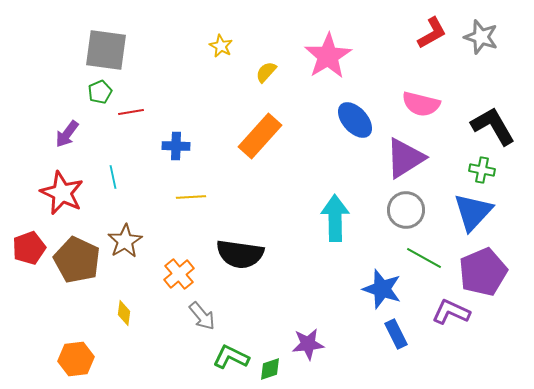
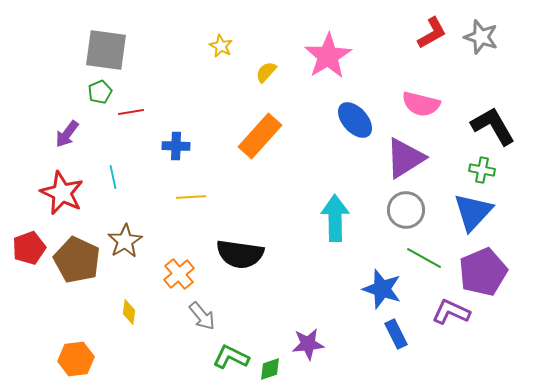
yellow diamond: moved 5 px right, 1 px up
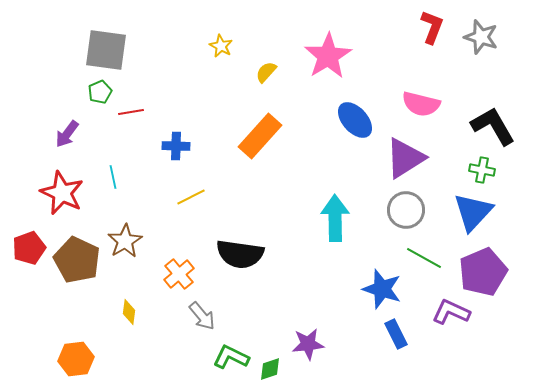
red L-shape: moved 6 px up; rotated 40 degrees counterclockwise
yellow line: rotated 24 degrees counterclockwise
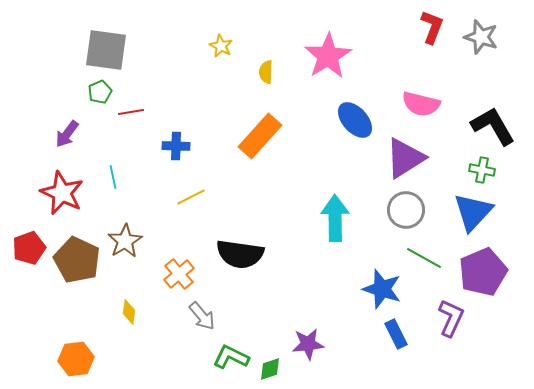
yellow semicircle: rotated 40 degrees counterclockwise
purple L-shape: moved 6 px down; rotated 90 degrees clockwise
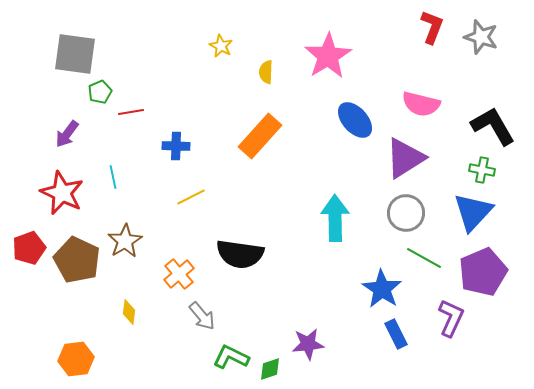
gray square: moved 31 px left, 4 px down
gray circle: moved 3 px down
blue star: rotated 15 degrees clockwise
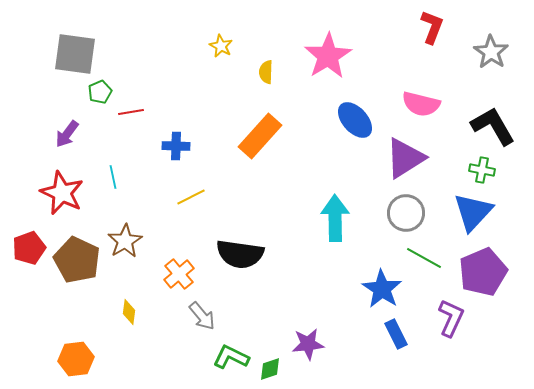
gray star: moved 10 px right, 15 px down; rotated 16 degrees clockwise
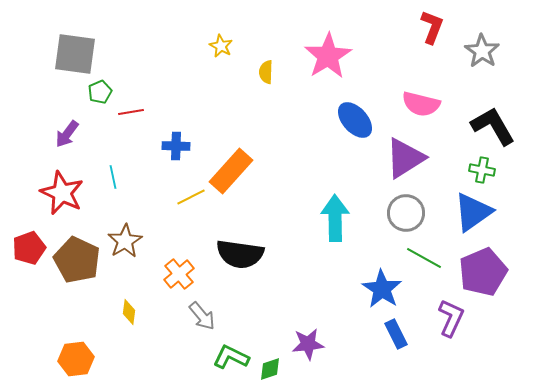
gray star: moved 9 px left, 1 px up
orange rectangle: moved 29 px left, 35 px down
blue triangle: rotated 12 degrees clockwise
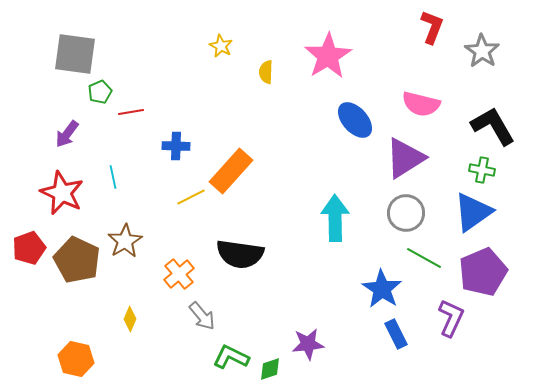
yellow diamond: moved 1 px right, 7 px down; rotated 15 degrees clockwise
orange hexagon: rotated 20 degrees clockwise
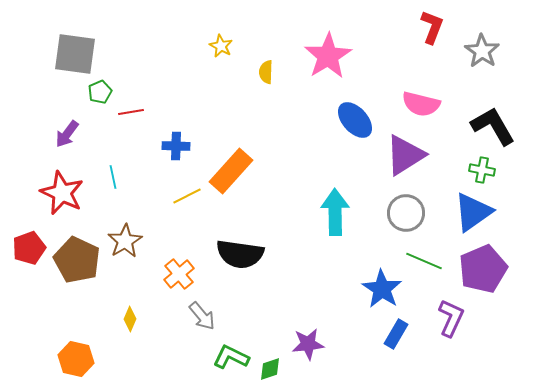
purple triangle: moved 3 px up
yellow line: moved 4 px left, 1 px up
cyan arrow: moved 6 px up
green line: moved 3 px down; rotated 6 degrees counterclockwise
purple pentagon: moved 3 px up
blue rectangle: rotated 56 degrees clockwise
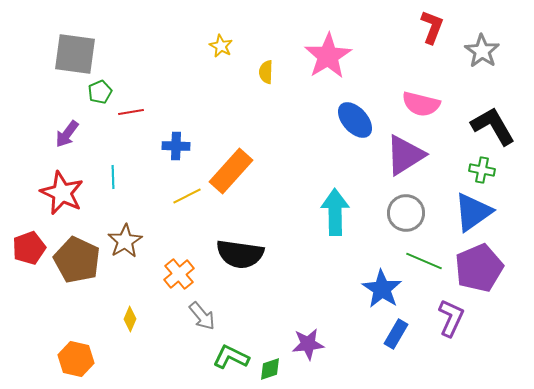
cyan line: rotated 10 degrees clockwise
purple pentagon: moved 4 px left, 1 px up
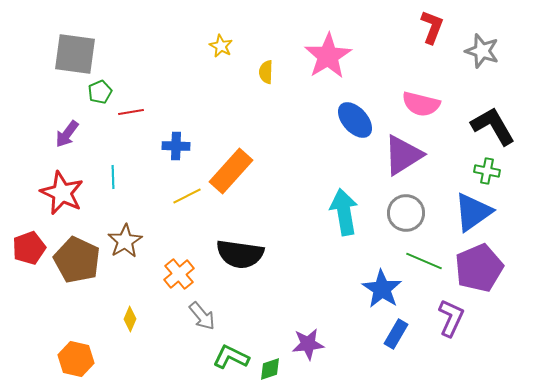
gray star: rotated 16 degrees counterclockwise
purple triangle: moved 2 px left
green cross: moved 5 px right, 1 px down
cyan arrow: moved 9 px right; rotated 9 degrees counterclockwise
